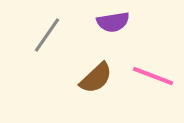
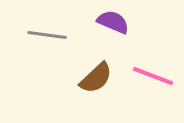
purple semicircle: rotated 148 degrees counterclockwise
gray line: rotated 63 degrees clockwise
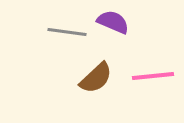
gray line: moved 20 px right, 3 px up
pink line: rotated 27 degrees counterclockwise
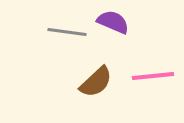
brown semicircle: moved 4 px down
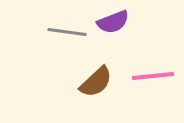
purple semicircle: rotated 136 degrees clockwise
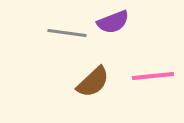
gray line: moved 1 px down
brown semicircle: moved 3 px left
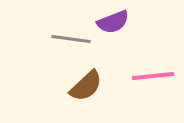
gray line: moved 4 px right, 6 px down
brown semicircle: moved 7 px left, 4 px down
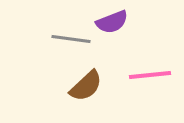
purple semicircle: moved 1 px left
pink line: moved 3 px left, 1 px up
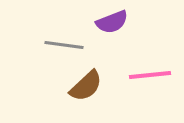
gray line: moved 7 px left, 6 px down
